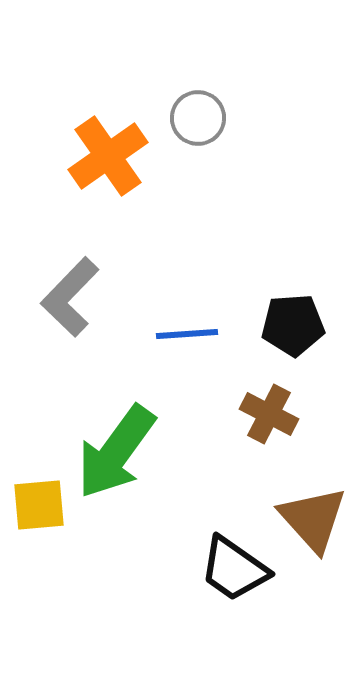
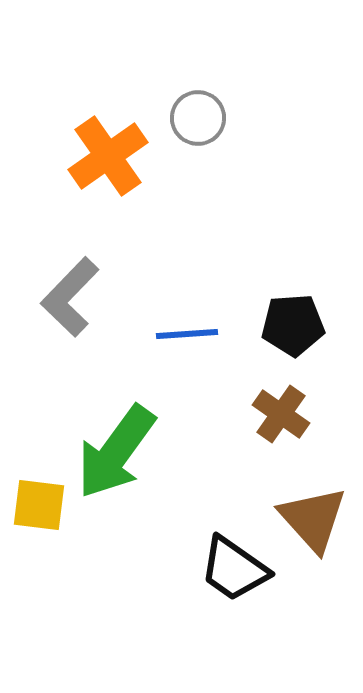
brown cross: moved 12 px right; rotated 8 degrees clockwise
yellow square: rotated 12 degrees clockwise
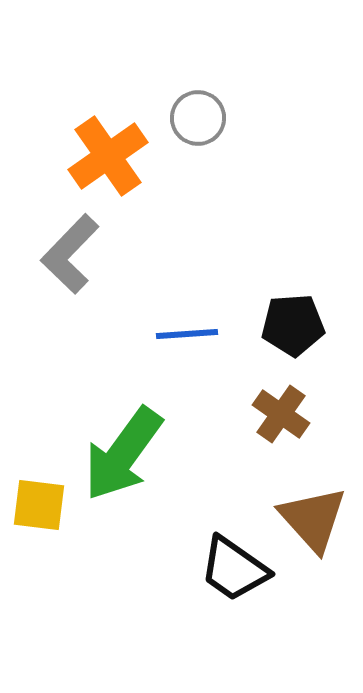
gray L-shape: moved 43 px up
green arrow: moved 7 px right, 2 px down
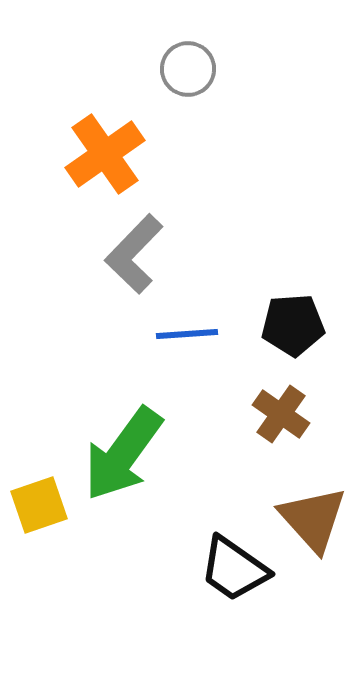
gray circle: moved 10 px left, 49 px up
orange cross: moved 3 px left, 2 px up
gray L-shape: moved 64 px right
yellow square: rotated 26 degrees counterclockwise
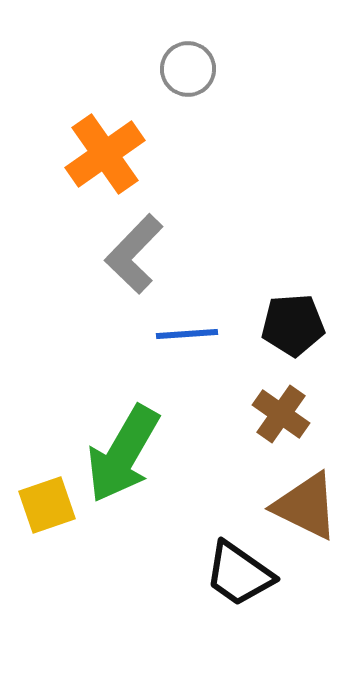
green arrow: rotated 6 degrees counterclockwise
yellow square: moved 8 px right
brown triangle: moved 7 px left, 13 px up; rotated 22 degrees counterclockwise
black trapezoid: moved 5 px right, 5 px down
